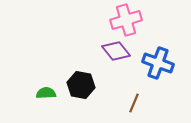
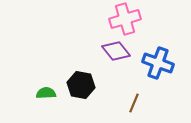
pink cross: moved 1 px left, 1 px up
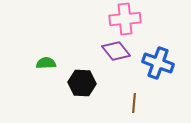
pink cross: rotated 12 degrees clockwise
black hexagon: moved 1 px right, 2 px up; rotated 8 degrees counterclockwise
green semicircle: moved 30 px up
brown line: rotated 18 degrees counterclockwise
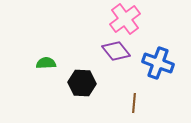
pink cross: rotated 32 degrees counterclockwise
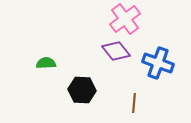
black hexagon: moved 7 px down
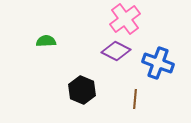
purple diamond: rotated 24 degrees counterclockwise
green semicircle: moved 22 px up
black hexagon: rotated 20 degrees clockwise
brown line: moved 1 px right, 4 px up
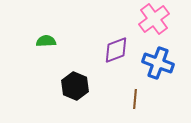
pink cross: moved 29 px right
purple diamond: moved 1 px up; rotated 48 degrees counterclockwise
black hexagon: moved 7 px left, 4 px up
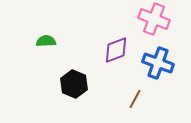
pink cross: rotated 32 degrees counterclockwise
black hexagon: moved 1 px left, 2 px up
brown line: rotated 24 degrees clockwise
